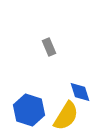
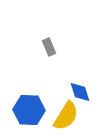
blue hexagon: rotated 16 degrees counterclockwise
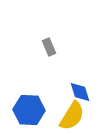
yellow semicircle: moved 6 px right
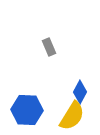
blue diamond: rotated 45 degrees clockwise
blue hexagon: moved 2 px left
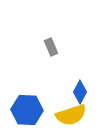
gray rectangle: moved 2 px right
yellow semicircle: moved 1 px left, 1 px up; rotated 40 degrees clockwise
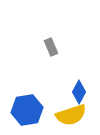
blue diamond: moved 1 px left
blue hexagon: rotated 12 degrees counterclockwise
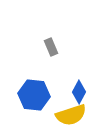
blue hexagon: moved 7 px right, 15 px up; rotated 16 degrees clockwise
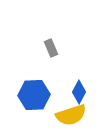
gray rectangle: moved 1 px down
blue hexagon: rotated 8 degrees counterclockwise
